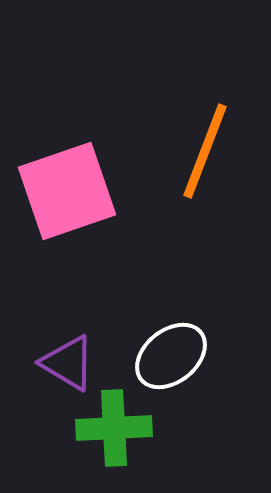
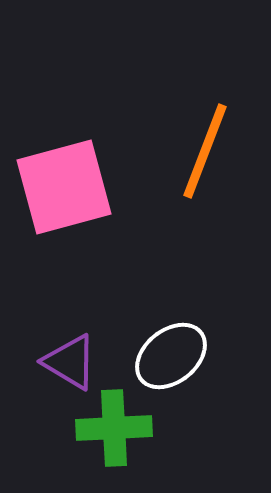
pink square: moved 3 px left, 4 px up; rotated 4 degrees clockwise
purple triangle: moved 2 px right, 1 px up
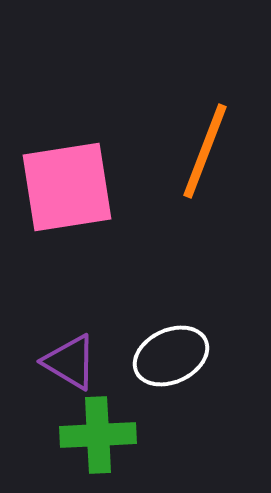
pink square: moved 3 px right; rotated 6 degrees clockwise
white ellipse: rotated 14 degrees clockwise
green cross: moved 16 px left, 7 px down
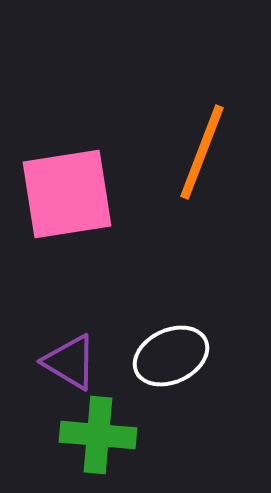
orange line: moved 3 px left, 1 px down
pink square: moved 7 px down
green cross: rotated 8 degrees clockwise
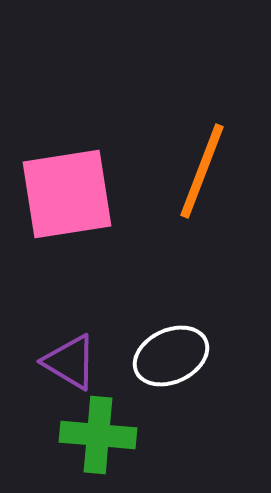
orange line: moved 19 px down
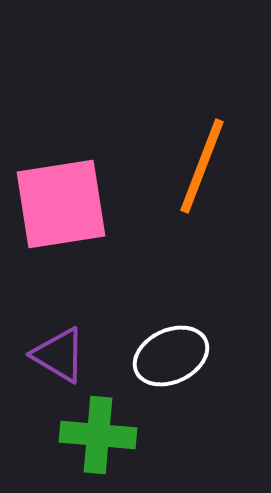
orange line: moved 5 px up
pink square: moved 6 px left, 10 px down
purple triangle: moved 11 px left, 7 px up
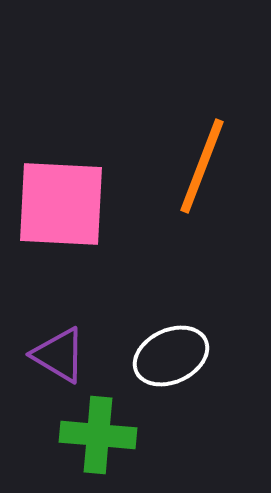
pink square: rotated 12 degrees clockwise
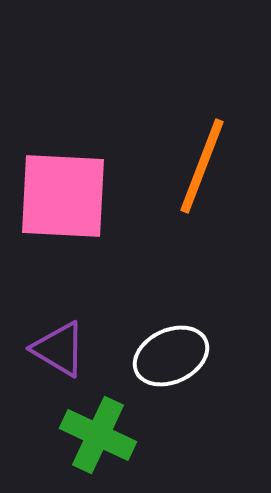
pink square: moved 2 px right, 8 px up
purple triangle: moved 6 px up
green cross: rotated 20 degrees clockwise
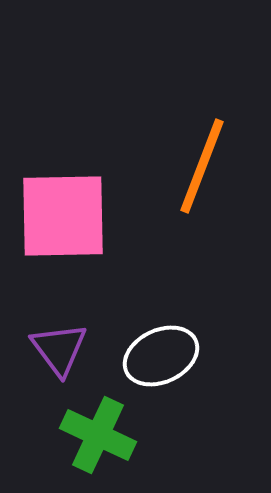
pink square: moved 20 px down; rotated 4 degrees counterclockwise
purple triangle: rotated 22 degrees clockwise
white ellipse: moved 10 px left
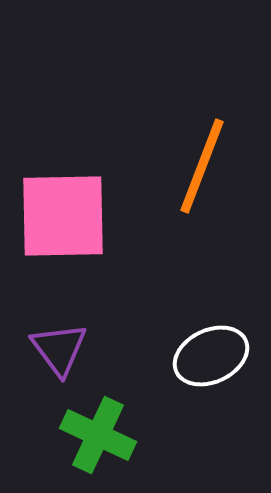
white ellipse: moved 50 px right
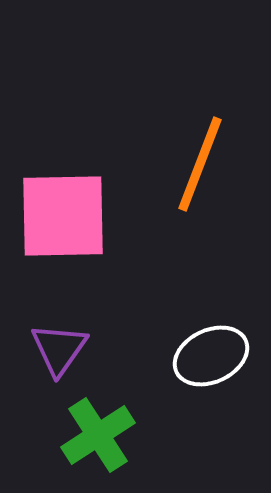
orange line: moved 2 px left, 2 px up
purple triangle: rotated 12 degrees clockwise
green cross: rotated 32 degrees clockwise
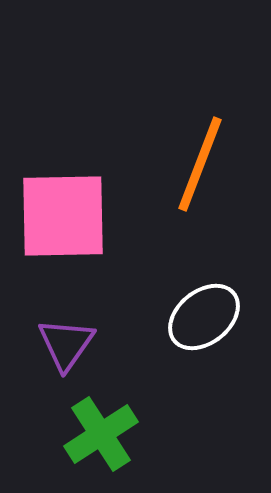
purple triangle: moved 7 px right, 5 px up
white ellipse: moved 7 px left, 39 px up; rotated 14 degrees counterclockwise
green cross: moved 3 px right, 1 px up
